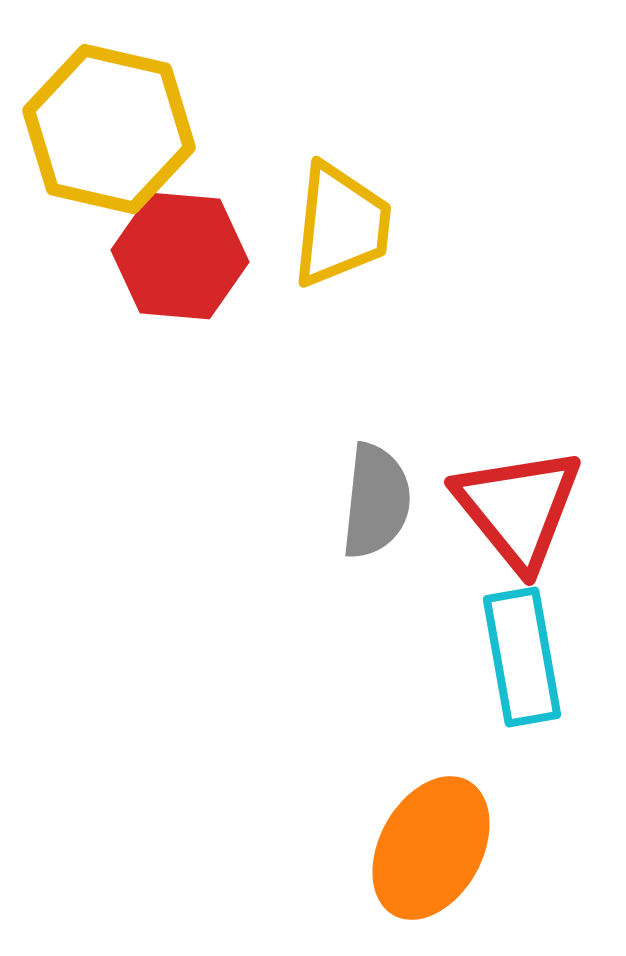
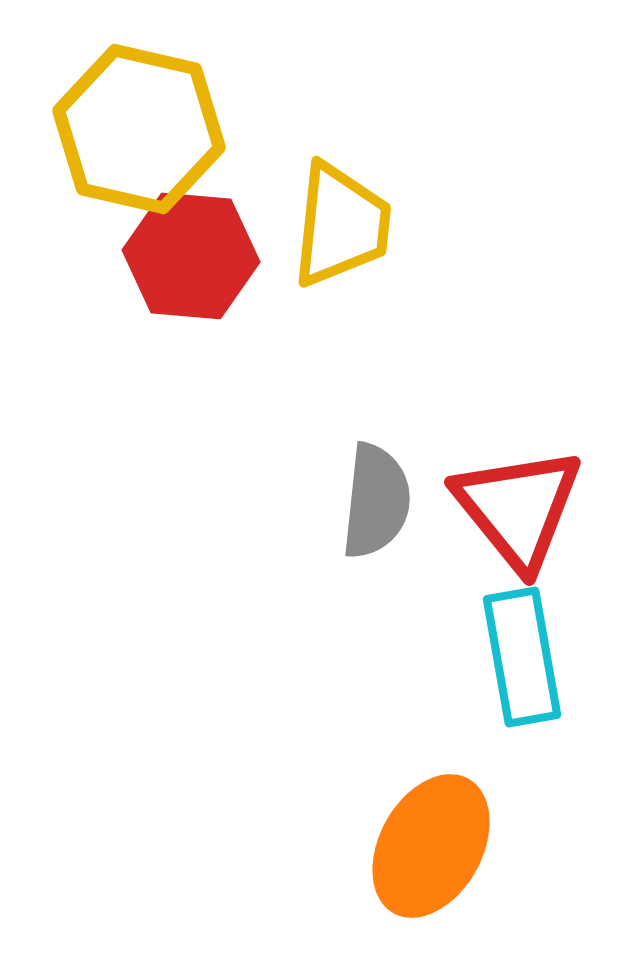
yellow hexagon: moved 30 px right
red hexagon: moved 11 px right
orange ellipse: moved 2 px up
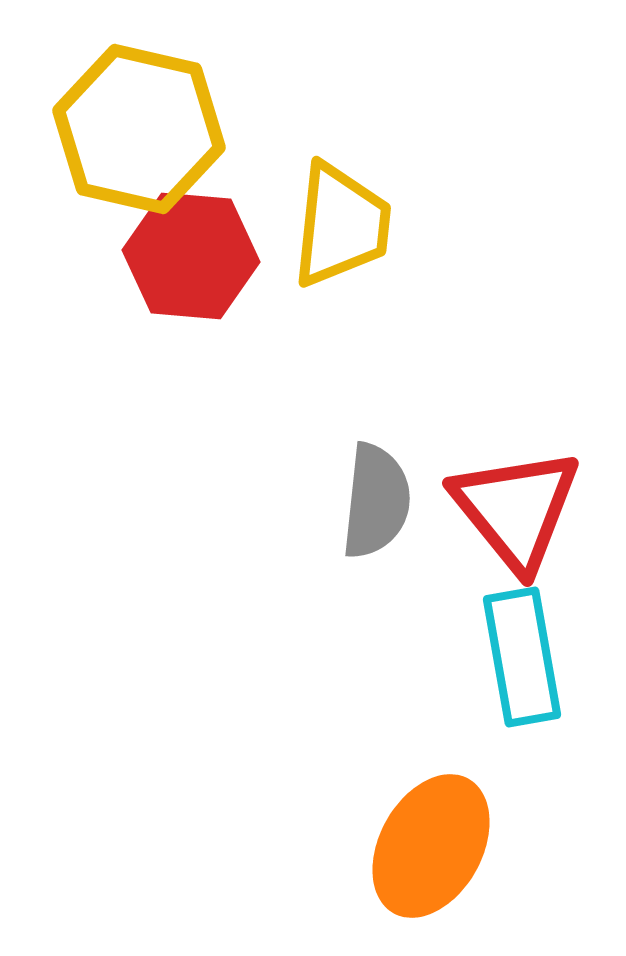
red triangle: moved 2 px left, 1 px down
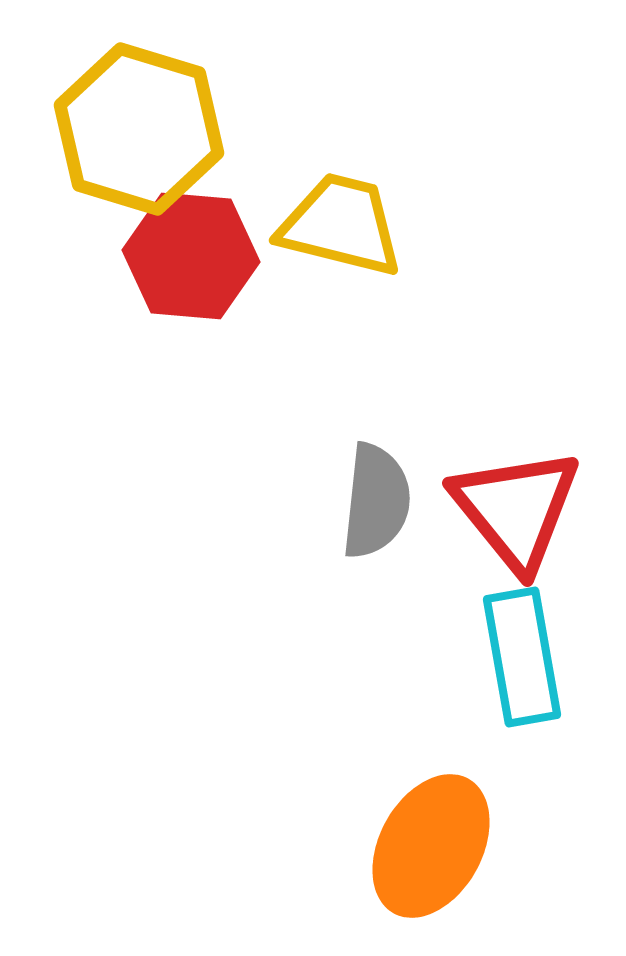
yellow hexagon: rotated 4 degrees clockwise
yellow trapezoid: rotated 82 degrees counterclockwise
